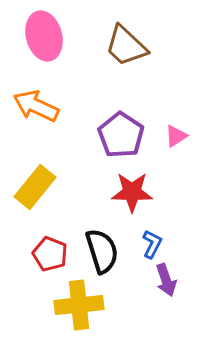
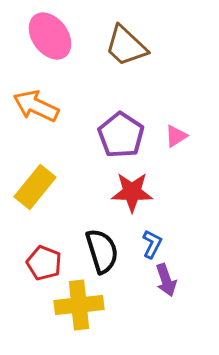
pink ellipse: moved 6 px right; rotated 21 degrees counterclockwise
red pentagon: moved 6 px left, 9 px down
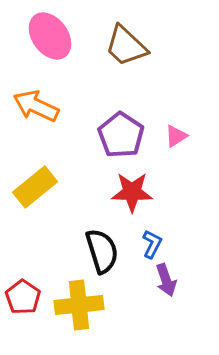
yellow rectangle: rotated 12 degrees clockwise
red pentagon: moved 21 px left, 34 px down; rotated 12 degrees clockwise
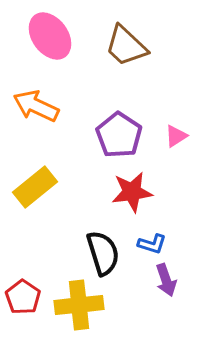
purple pentagon: moved 2 px left
red star: rotated 9 degrees counterclockwise
blue L-shape: rotated 80 degrees clockwise
black semicircle: moved 1 px right, 2 px down
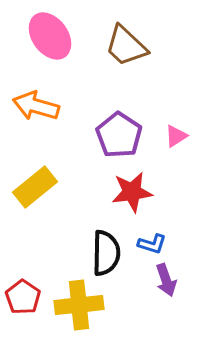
orange arrow: rotated 9 degrees counterclockwise
black semicircle: moved 3 px right; rotated 18 degrees clockwise
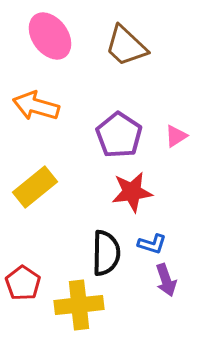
red pentagon: moved 14 px up
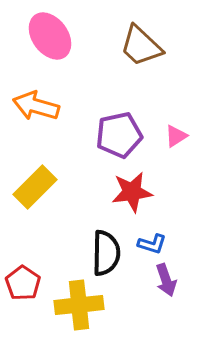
brown trapezoid: moved 15 px right
purple pentagon: rotated 27 degrees clockwise
yellow rectangle: rotated 6 degrees counterclockwise
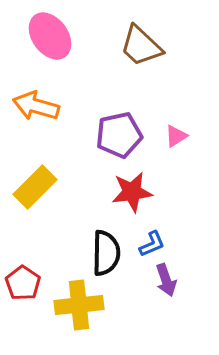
blue L-shape: rotated 40 degrees counterclockwise
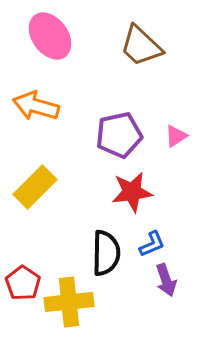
yellow cross: moved 10 px left, 3 px up
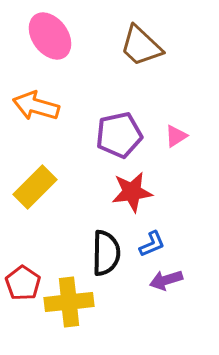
purple arrow: rotated 92 degrees clockwise
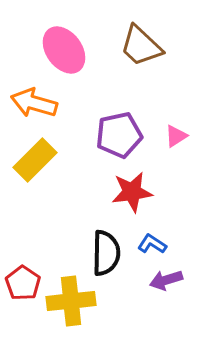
pink ellipse: moved 14 px right, 14 px down
orange arrow: moved 2 px left, 3 px up
yellow rectangle: moved 27 px up
blue L-shape: rotated 124 degrees counterclockwise
yellow cross: moved 2 px right, 1 px up
